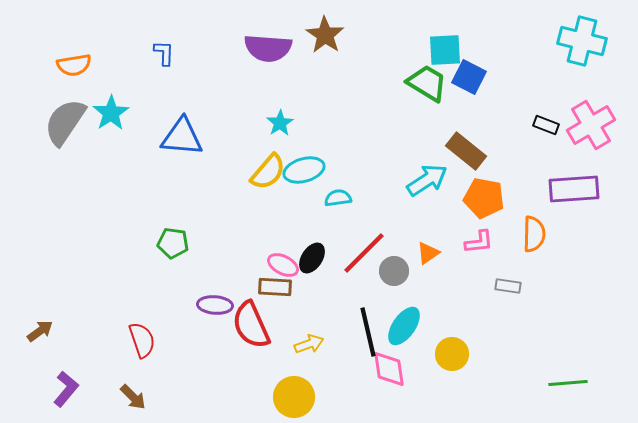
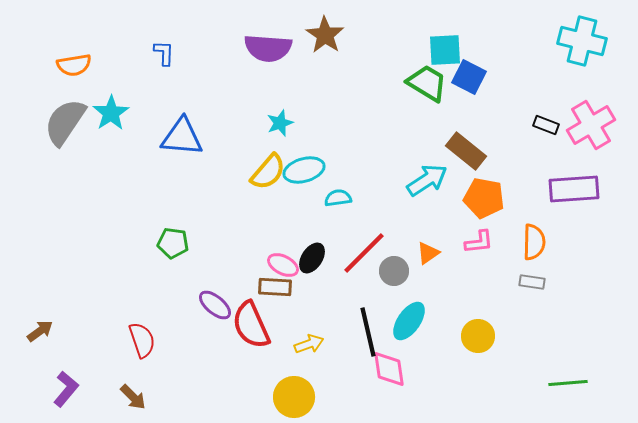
cyan star at (280, 123): rotated 12 degrees clockwise
orange semicircle at (534, 234): moved 8 px down
gray rectangle at (508, 286): moved 24 px right, 4 px up
purple ellipse at (215, 305): rotated 36 degrees clockwise
cyan ellipse at (404, 326): moved 5 px right, 5 px up
yellow circle at (452, 354): moved 26 px right, 18 px up
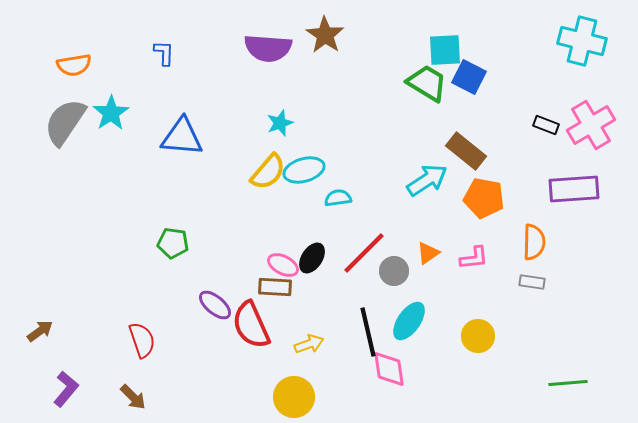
pink L-shape at (479, 242): moved 5 px left, 16 px down
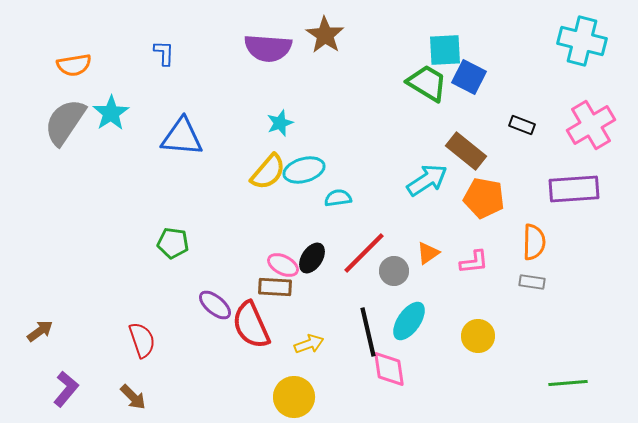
black rectangle at (546, 125): moved 24 px left
pink L-shape at (474, 258): moved 4 px down
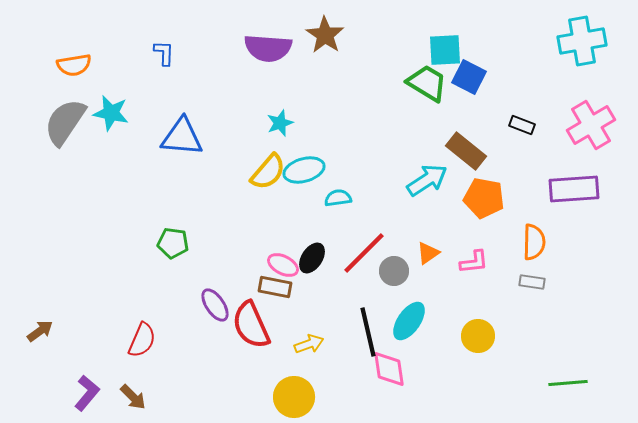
cyan cross at (582, 41): rotated 24 degrees counterclockwise
cyan star at (111, 113): rotated 27 degrees counterclockwise
brown rectangle at (275, 287): rotated 8 degrees clockwise
purple ellipse at (215, 305): rotated 16 degrees clockwise
red semicircle at (142, 340): rotated 42 degrees clockwise
purple L-shape at (66, 389): moved 21 px right, 4 px down
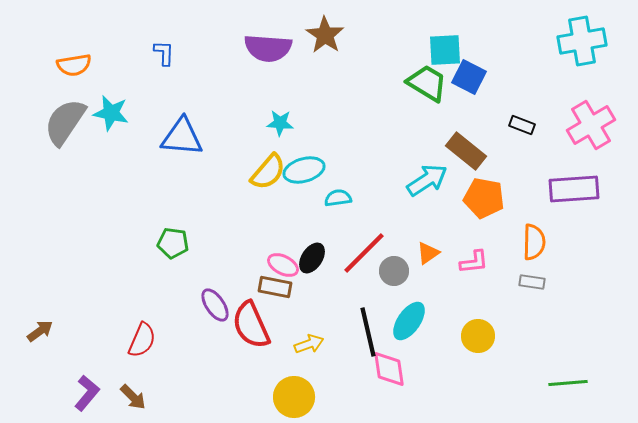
cyan star at (280, 123): rotated 24 degrees clockwise
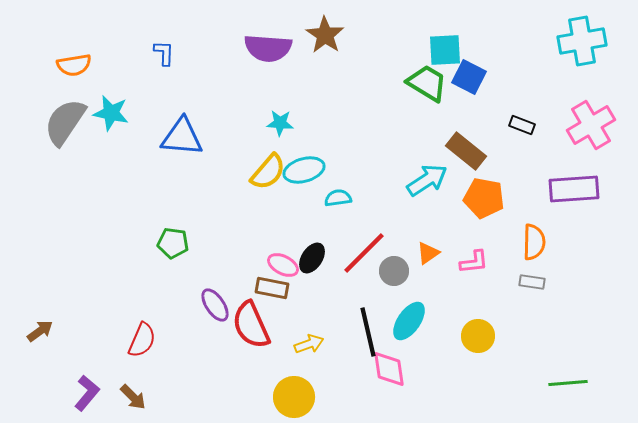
brown rectangle at (275, 287): moved 3 px left, 1 px down
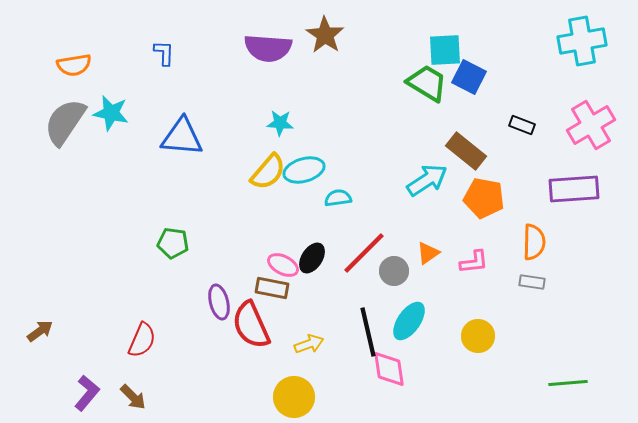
purple ellipse at (215, 305): moved 4 px right, 3 px up; rotated 20 degrees clockwise
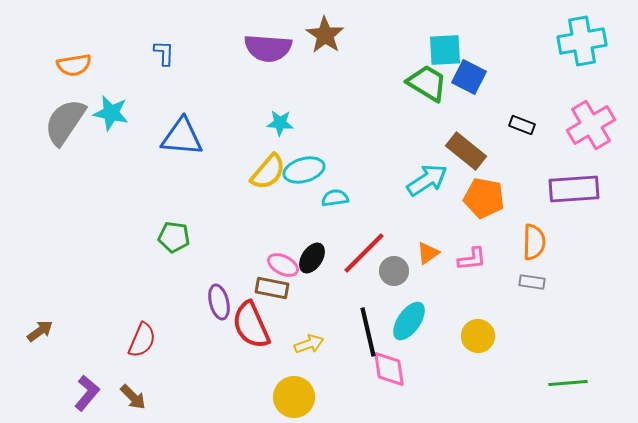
cyan semicircle at (338, 198): moved 3 px left
green pentagon at (173, 243): moved 1 px right, 6 px up
pink L-shape at (474, 262): moved 2 px left, 3 px up
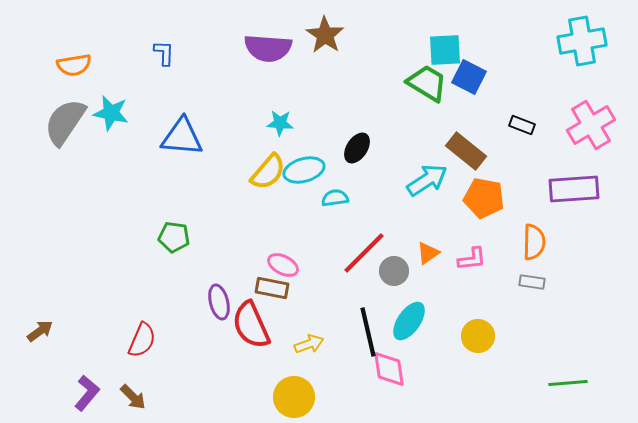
black ellipse at (312, 258): moved 45 px right, 110 px up
